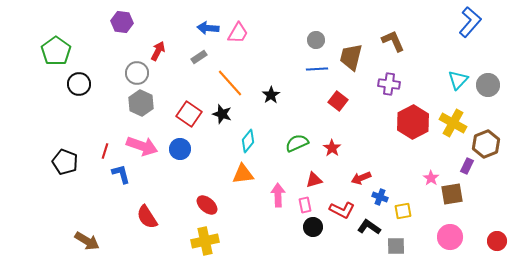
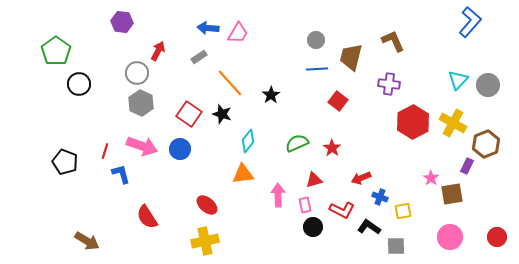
red circle at (497, 241): moved 4 px up
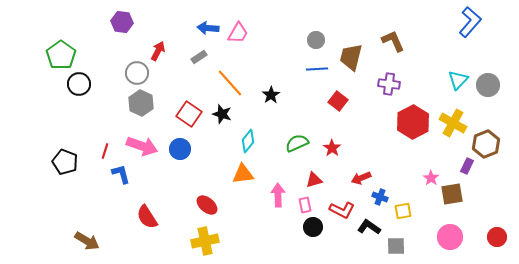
green pentagon at (56, 51): moved 5 px right, 4 px down
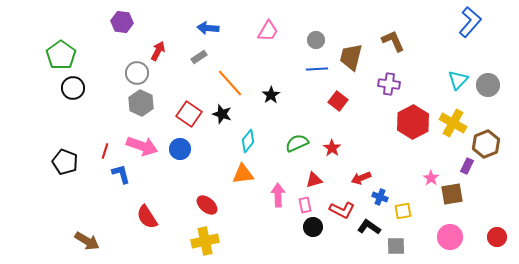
pink trapezoid at (238, 33): moved 30 px right, 2 px up
black circle at (79, 84): moved 6 px left, 4 px down
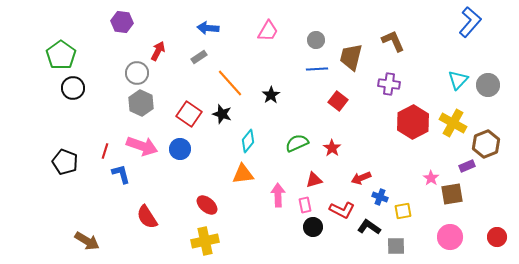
purple rectangle at (467, 166): rotated 42 degrees clockwise
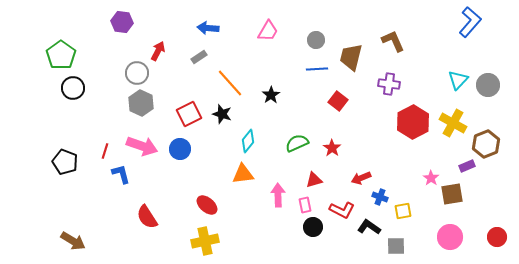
red square at (189, 114): rotated 30 degrees clockwise
brown arrow at (87, 241): moved 14 px left
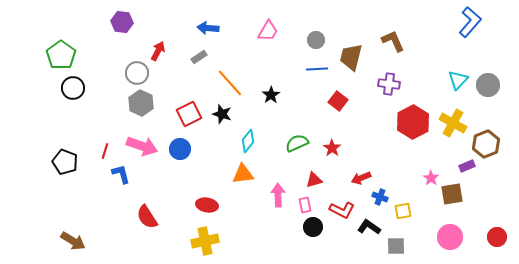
red ellipse at (207, 205): rotated 30 degrees counterclockwise
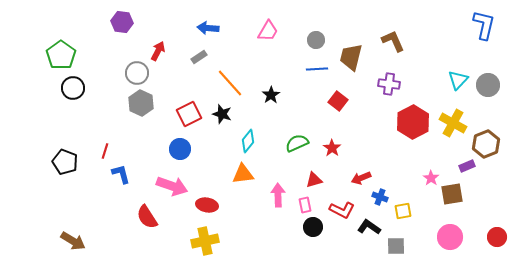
blue L-shape at (470, 22): moved 14 px right, 3 px down; rotated 28 degrees counterclockwise
pink arrow at (142, 146): moved 30 px right, 40 px down
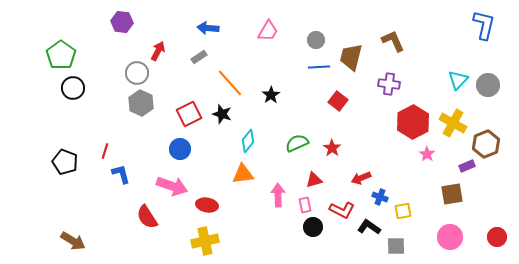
blue line at (317, 69): moved 2 px right, 2 px up
pink star at (431, 178): moved 4 px left, 24 px up
